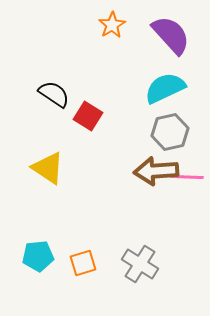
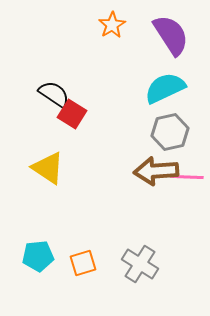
purple semicircle: rotated 9 degrees clockwise
red square: moved 16 px left, 2 px up
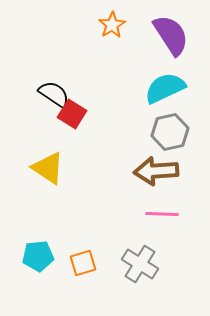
pink line: moved 25 px left, 37 px down
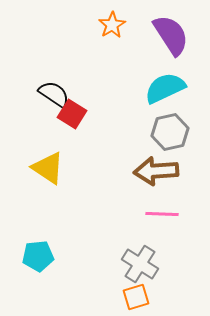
orange square: moved 53 px right, 34 px down
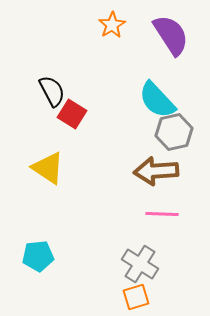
cyan semicircle: moved 8 px left, 12 px down; rotated 108 degrees counterclockwise
black semicircle: moved 2 px left, 3 px up; rotated 28 degrees clockwise
gray hexagon: moved 4 px right
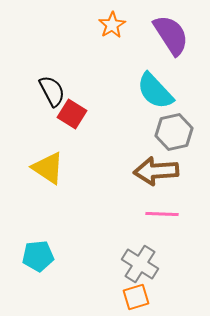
cyan semicircle: moved 2 px left, 9 px up
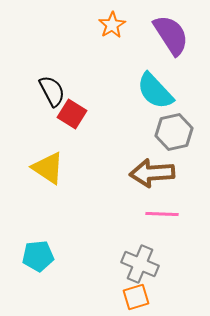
brown arrow: moved 4 px left, 2 px down
gray cross: rotated 9 degrees counterclockwise
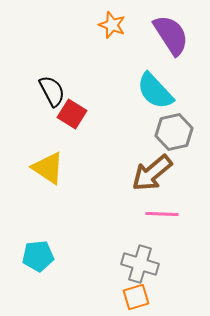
orange star: rotated 20 degrees counterclockwise
brown arrow: rotated 36 degrees counterclockwise
gray cross: rotated 6 degrees counterclockwise
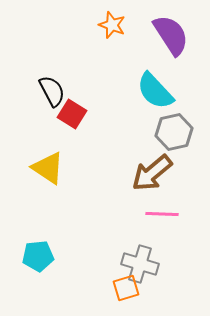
orange square: moved 10 px left, 9 px up
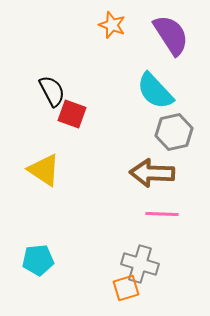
red square: rotated 12 degrees counterclockwise
yellow triangle: moved 4 px left, 2 px down
brown arrow: rotated 42 degrees clockwise
cyan pentagon: moved 4 px down
